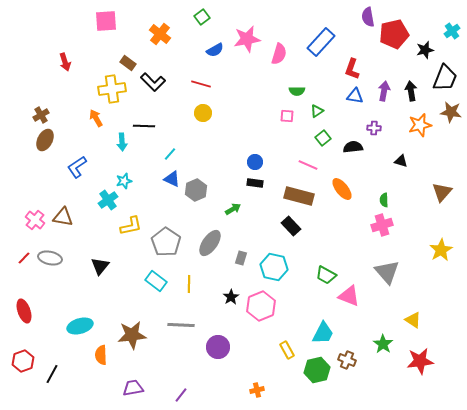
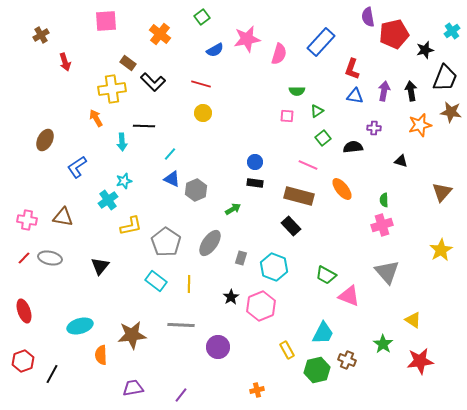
brown cross at (41, 115): moved 80 px up
pink cross at (35, 220): moved 8 px left; rotated 30 degrees counterclockwise
cyan hexagon at (274, 267): rotated 8 degrees clockwise
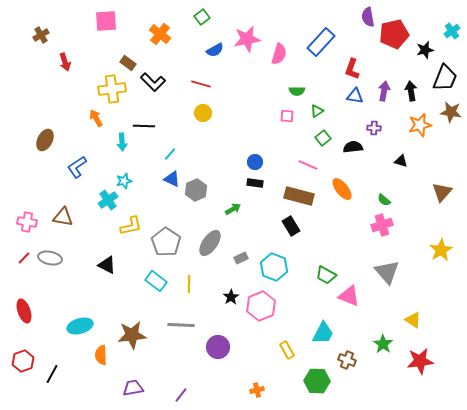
green semicircle at (384, 200): rotated 48 degrees counterclockwise
pink cross at (27, 220): moved 2 px down
black rectangle at (291, 226): rotated 12 degrees clockwise
gray rectangle at (241, 258): rotated 48 degrees clockwise
black triangle at (100, 266): moved 7 px right, 1 px up; rotated 42 degrees counterclockwise
green hexagon at (317, 370): moved 11 px down; rotated 15 degrees clockwise
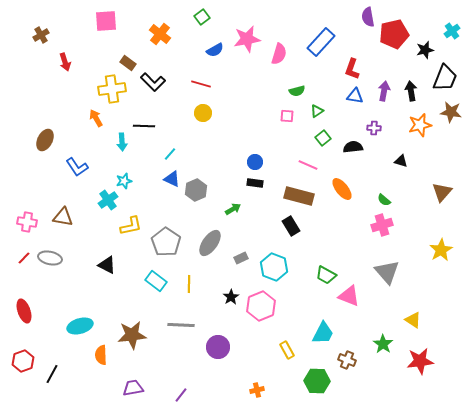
green semicircle at (297, 91): rotated 14 degrees counterclockwise
blue L-shape at (77, 167): rotated 90 degrees counterclockwise
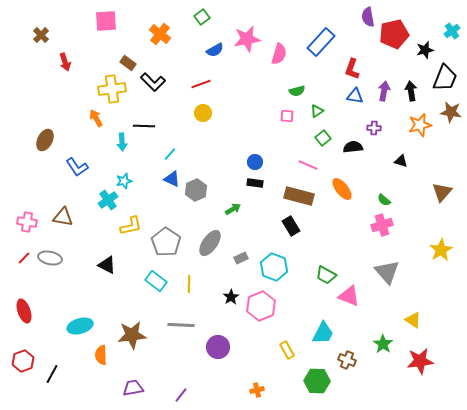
brown cross at (41, 35): rotated 14 degrees counterclockwise
red line at (201, 84): rotated 36 degrees counterclockwise
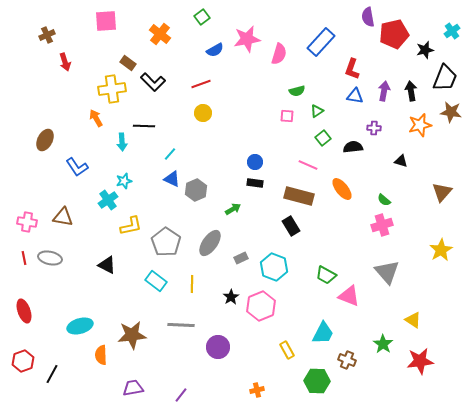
brown cross at (41, 35): moved 6 px right; rotated 21 degrees clockwise
red line at (24, 258): rotated 56 degrees counterclockwise
yellow line at (189, 284): moved 3 px right
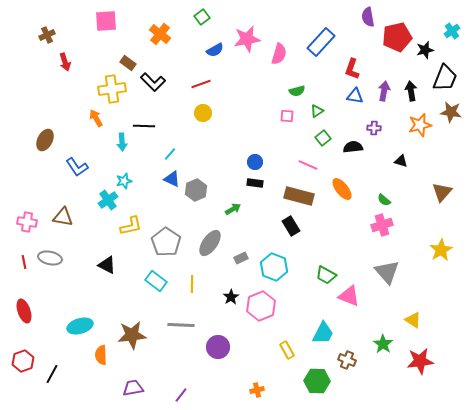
red pentagon at (394, 34): moved 3 px right, 3 px down
red line at (24, 258): moved 4 px down
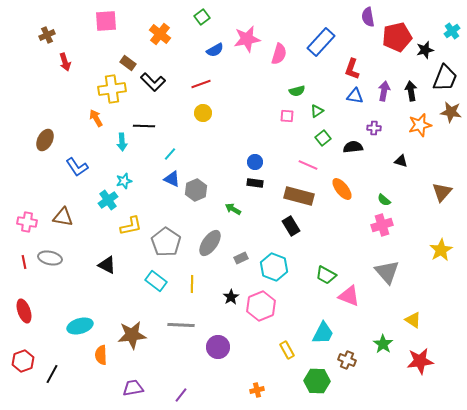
green arrow at (233, 209): rotated 119 degrees counterclockwise
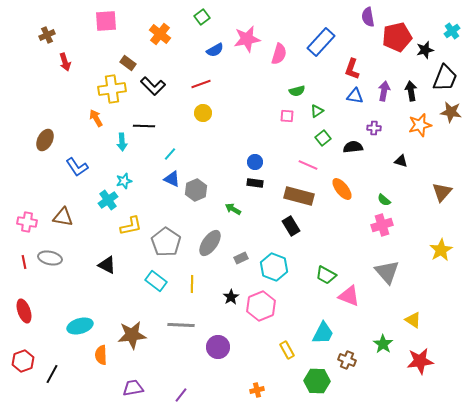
black L-shape at (153, 82): moved 4 px down
